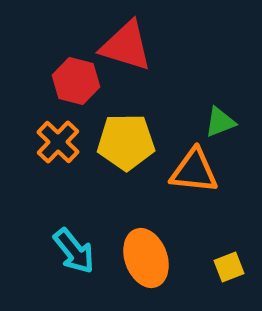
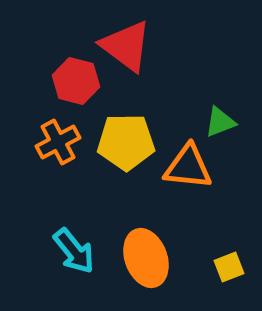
red triangle: rotated 20 degrees clockwise
orange cross: rotated 18 degrees clockwise
orange triangle: moved 6 px left, 4 px up
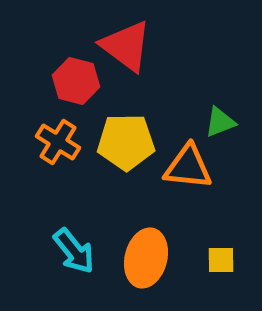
orange cross: rotated 30 degrees counterclockwise
orange ellipse: rotated 34 degrees clockwise
yellow square: moved 8 px left, 7 px up; rotated 20 degrees clockwise
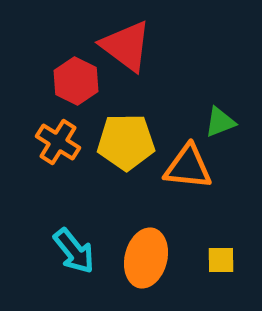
red hexagon: rotated 12 degrees clockwise
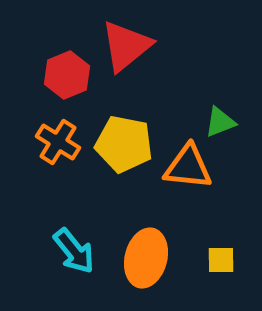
red triangle: rotated 44 degrees clockwise
red hexagon: moved 9 px left, 6 px up; rotated 12 degrees clockwise
yellow pentagon: moved 2 px left, 2 px down; rotated 12 degrees clockwise
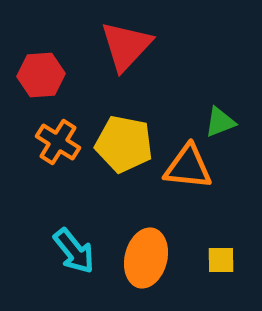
red triangle: rotated 8 degrees counterclockwise
red hexagon: moved 26 px left; rotated 18 degrees clockwise
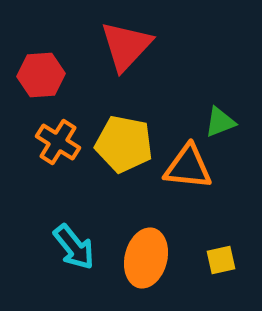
cyan arrow: moved 4 px up
yellow square: rotated 12 degrees counterclockwise
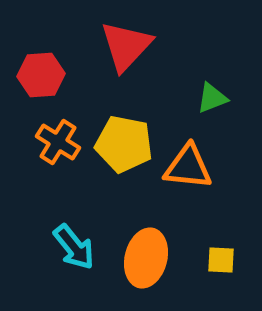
green triangle: moved 8 px left, 24 px up
yellow square: rotated 16 degrees clockwise
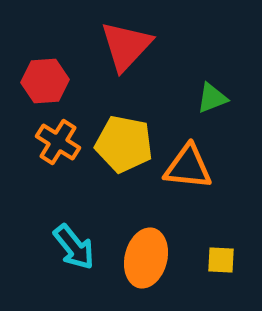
red hexagon: moved 4 px right, 6 px down
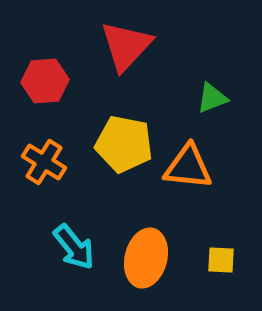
orange cross: moved 14 px left, 20 px down
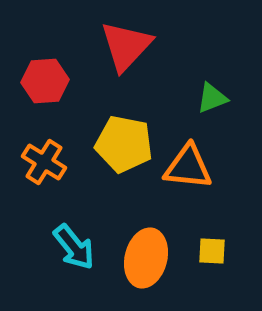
yellow square: moved 9 px left, 9 px up
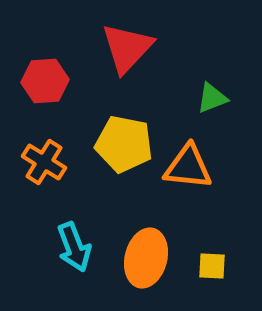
red triangle: moved 1 px right, 2 px down
cyan arrow: rotated 18 degrees clockwise
yellow square: moved 15 px down
